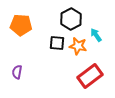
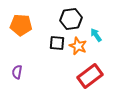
black hexagon: rotated 20 degrees clockwise
orange star: rotated 12 degrees clockwise
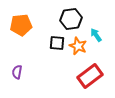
orange pentagon: rotated 10 degrees counterclockwise
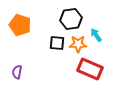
orange pentagon: moved 1 px left; rotated 25 degrees clockwise
orange star: moved 2 px up; rotated 24 degrees counterclockwise
red rectangle: moved 7 px up; rotated 60 degrees clockwise
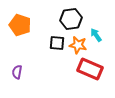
orange star: moved 1 px down; rotated 12 degrees clockwise
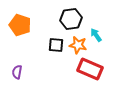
black square: moved 1 px left, 2 px down
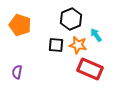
black hexagon: rotated 15 degrees counterclockwise
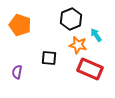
black square: moved 7 px left, 13 px down
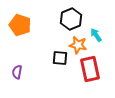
black square: moved 11 px right
red rectangle: rotated 55 degrees clockwise
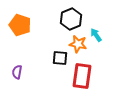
orange star: moved 1 px up
red rectangle: moved 8 px left, 7 px down; rotated 20 degrees clockwise
